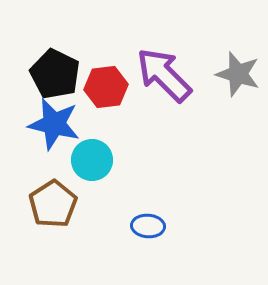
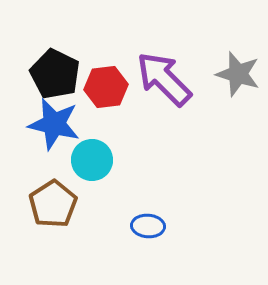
purple arrow: moved 4 px down
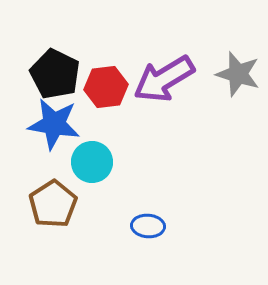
purple arrow: rotated 76 degrees counterclockwise
blue star: rotated 4 degrees counterclockwise
cyan circle: moved 2 px down
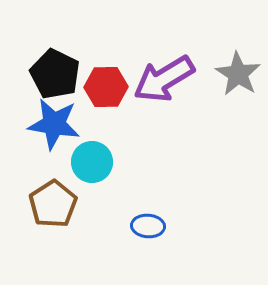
gray star: rotated 15 degrees clockwise
red hexagon: rotated 6 degrees clockwise
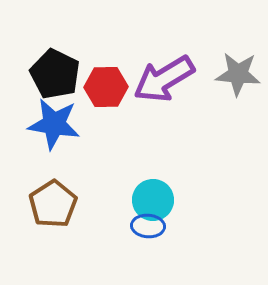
gray star: rotated 27 degrees counterclockwise
cyan circle: moved 61 px right, 38 px down
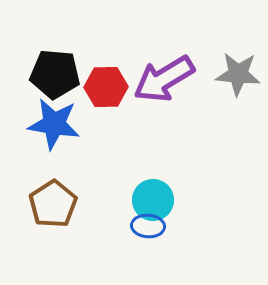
black pentagon: rotated 21 degrees counterclockwise
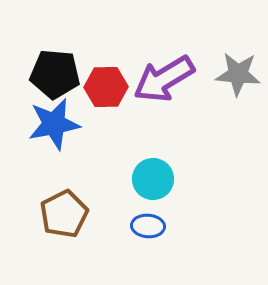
blue star: rotated 20 degrees counterclockwise
cyan circle: moved 21 px up
brown pentagon: moved 11 px right, 10 px down; rotated 6 degrees clockwise
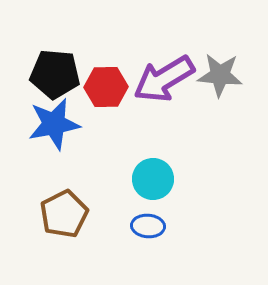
gray star: moved 18 px left, 1 px down
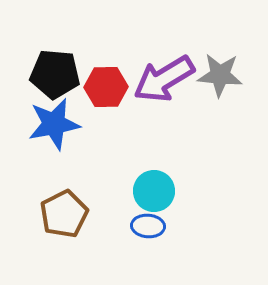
cyan circle: moved 1 px right, 12 px down
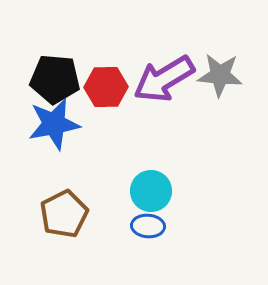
black pentagon: moved 5 px down
cyan circle: moved 3 px left
